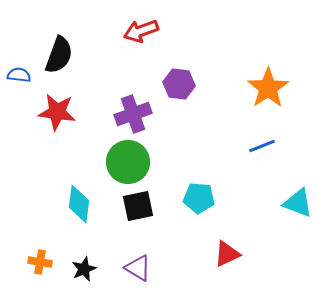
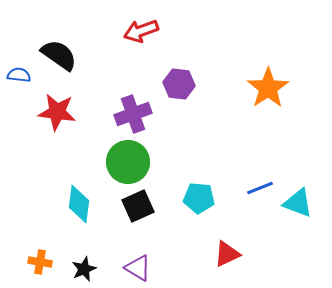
black semicircle: rotated 75 degrees counterclockwise
blue line: moved 2 px left, 42 px down
black square: rotated 12 degrees counterclockwise
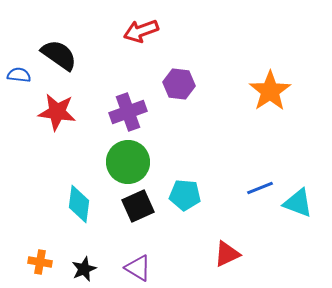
orange star: moved 2 px right, 3 px down
purple cross: moved 5 px left, 2 px up
cyan pentagon: moved 14 px left, 3 px up
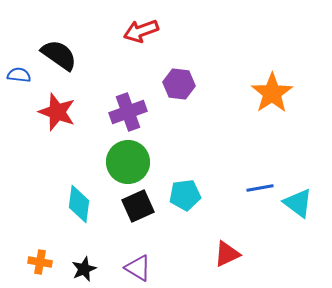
orange star: moved 2 px right, 2 px down
red star: rotated 12 degrees clockwise
blue line: rotated 12 degrees clockwise
cyan pentagon: rotated 12 degrees counterclockwise
cyan triangle: rotated 16 degrees clockwise
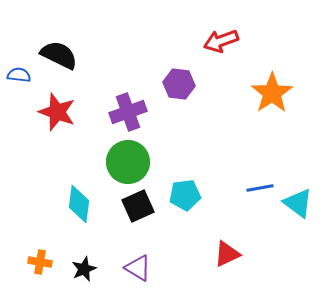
red arrow: moved 80 px right, 10 px down
black semicircle: rotated 9 degrees counterclockwise
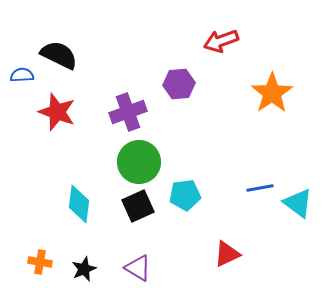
blue semicircle: moved 3 px right; rotated 10 degrees counterclockwise
purple hexagon: rotated 12 degrees counterclockwise
green circle: moved 11 px right
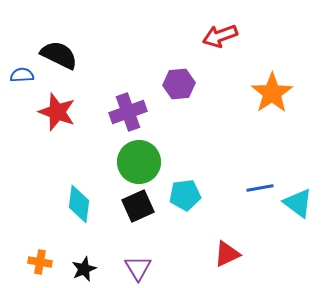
red arrow: moved 1 px left, 5 px up
purple triangle: rotated 28 degrees clockwise
